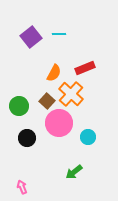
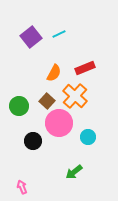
cyan line: rotated 24 degrees counterclockwise
orange cross: moved 4 px right, 2 px down
black circle: moved 6 px right, 3 px down
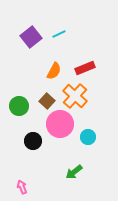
orange semicircle: moved 2 px up
pink circle: moved 1 px right, 1 px down
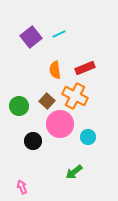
orange semicircle: moved 1 px right, 1 px up; rotated 144 degrees clockwise
orange cross: rotated 15 degrees counterclockwise
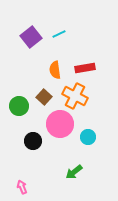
red rectangle: rotated 12 degrees clockwise
brown square: moved 3 px left, 4 px up
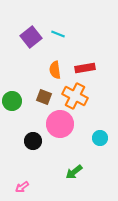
cyan line: moved 1 px left; rotated 48 degrees clockwise
brown square: rotated 21 degrees counterclockwise
green circle: moved 7 px left, 5 px up
cyan circle: moved 12 px right, 1 px down
pink arrow: rotated 104 degrees counterclockwise
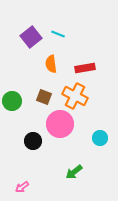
orange semicircle: moved 4 px left, 6 px up
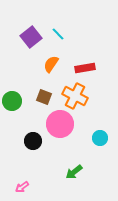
cyan line: rotated 24 degrees clockwise
orange semicircle: rotated 42 degrees clockwise
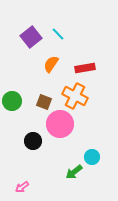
brown square: moved 5 px down
cyan circle: moved 8 px left, 19 px down
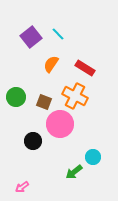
red rectangle: rotated 42 degrees clockwise
green circle: moved 4 px right, 4 px up
cyan circle: moved 1 px right
